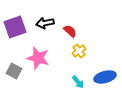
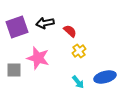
purple square: moved 2 px right
gray square: moved 1 px up; rotated 28 degrees counterclockwise
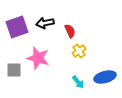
red semicircle: rotated 24 degrees clockwise
